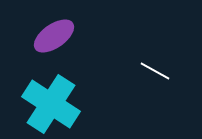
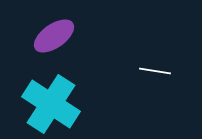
white line: rotated 20 degrees counterclockwise
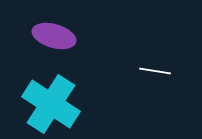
purple ellipse: rotated 51 degrees clockwise
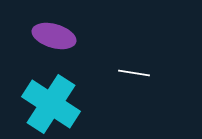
white line: moved 21 px left, 2 px down
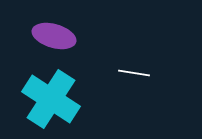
cyan cross: moved 5 px up
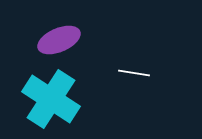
purple ellipse: moved 5 px right, 4 px down; rotated 39 degrees counterclockwise
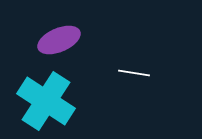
cyan cross: moved 5 px left, 2 px down
